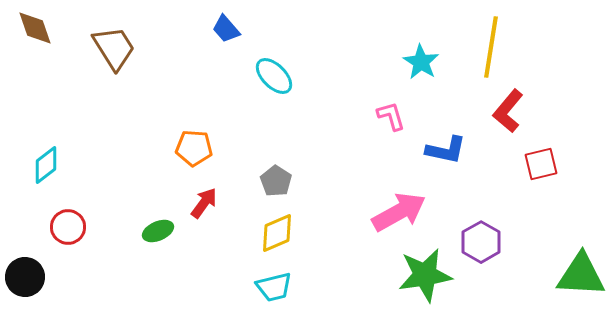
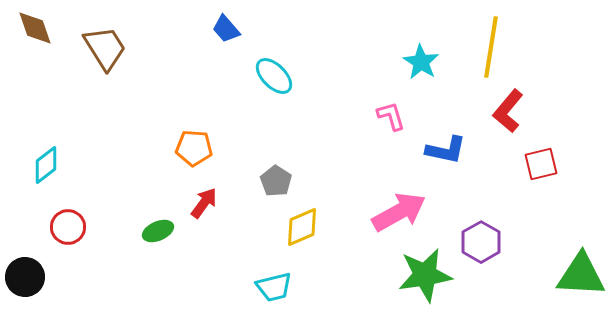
brown trapezoid: moved 9 px left
yellow diamond: moved 25 px right, 6 px up
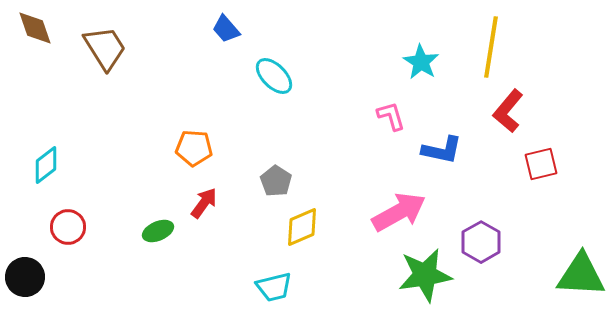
blue L-shape: moved 4 px left
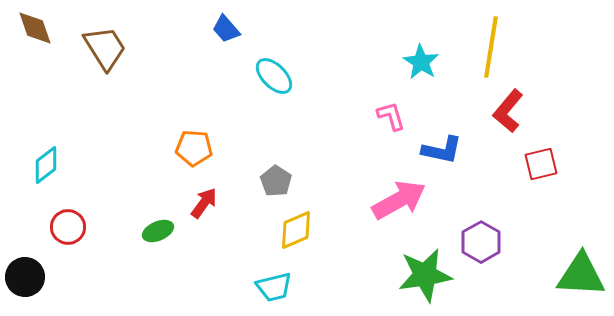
pink arrow: moved 12 px up
yellow diamond: moved 6 px left, 3 px down
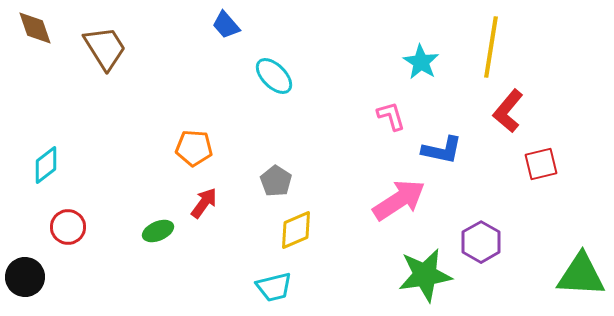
blue trapezoid: moved 4 px up
pink arrow: rotated 4 degrees counterclockwise
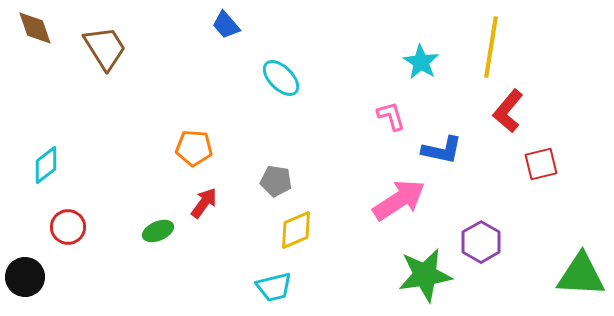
cyan ellipse: moved 7 px right, 2 px down
gray pentagon: rotated 24 degrees counterclockwise
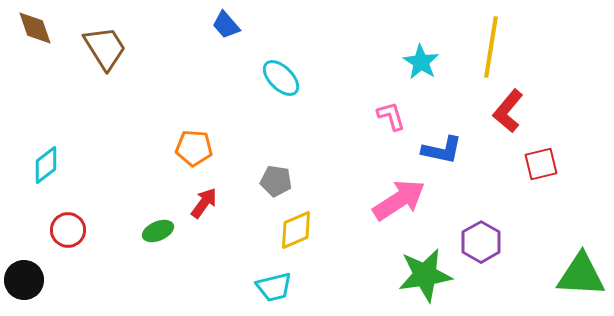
red circle: moved 3 px down
black circle: moved 1 px left, 3 px down
